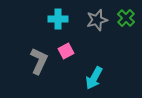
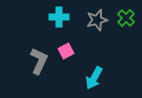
cyan cross: moved 1 px right, 2 px up
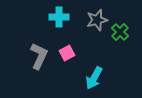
green cross: moved 6 px left, 14 px down
pink square: moved 1 px right, 2 px down
gray L-shape: moved 5 px up
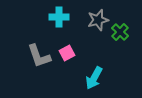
gray star: moved 1 px right
gray L-shape: rotated 136 degrees clockwise
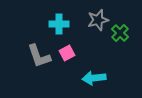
cyan cross: moved 7 px down
green cross: moved 1 px down
cyan arrow: rotated 55 degrees clockwise
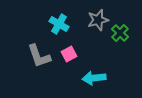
cyan cross: rotated 30 degrees clockwise
pink square: moved 2 px right, 1 px down
